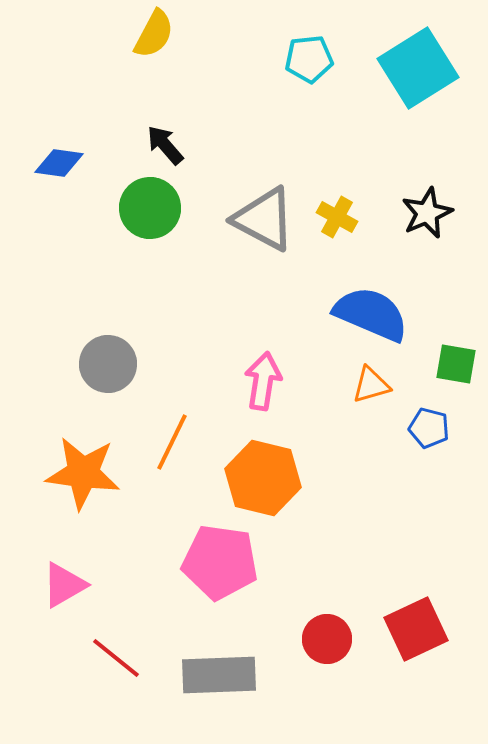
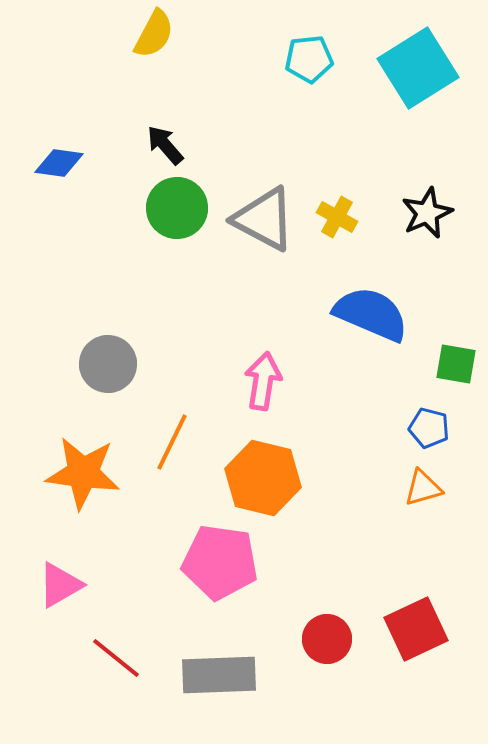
green circle: moved 27 px right
orange triangle: moved 52 px right, 103 px down
pink triangle: moved 4 px left
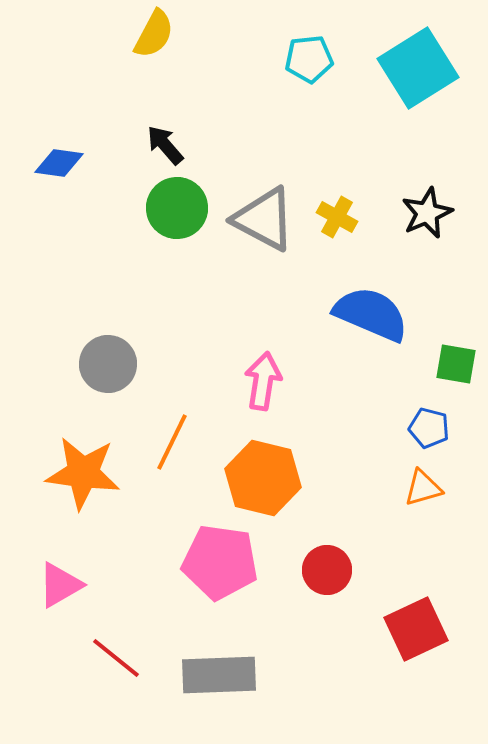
red circle: moved 69 px up
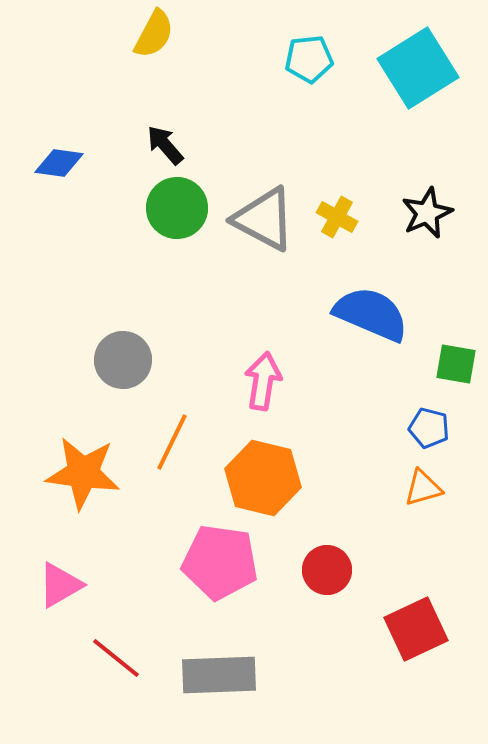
gray circle: moved 15 px right, 4 px up
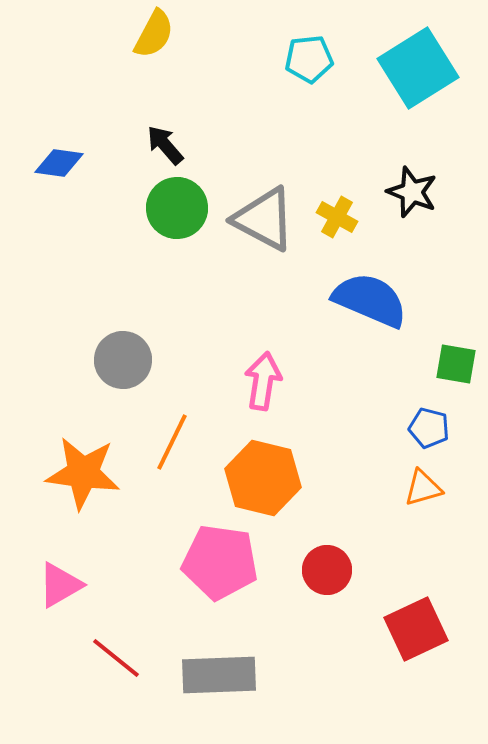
black star: moved 15 px left, 21 px up; rotated 27 degrees counterclockwise
blue semicircle: moved 1 px left, 14 px up
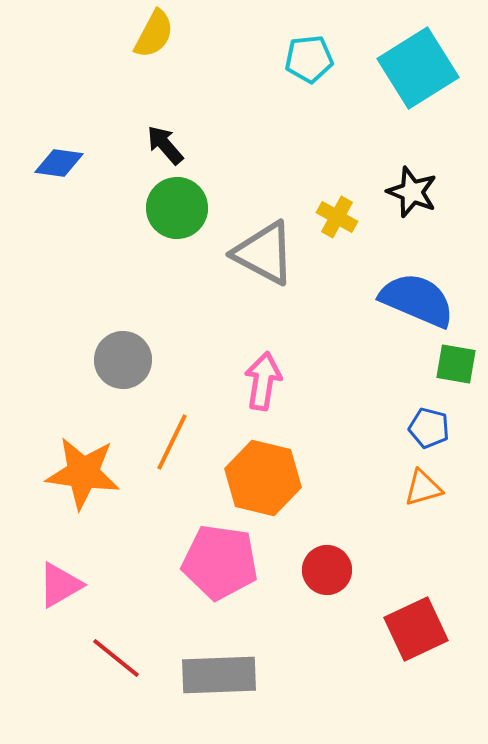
gray triangle: moved 34 px down
blue semicircle: moved 47 px right
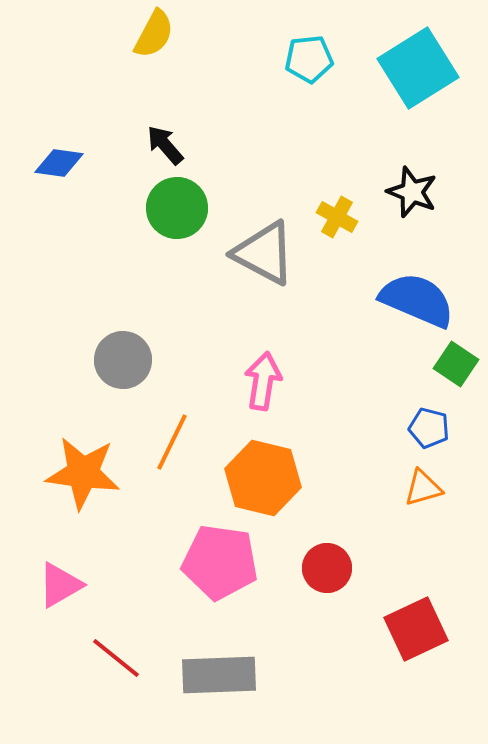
green square: rotated 24 degrees clockwise
red circle: moved 2 px up
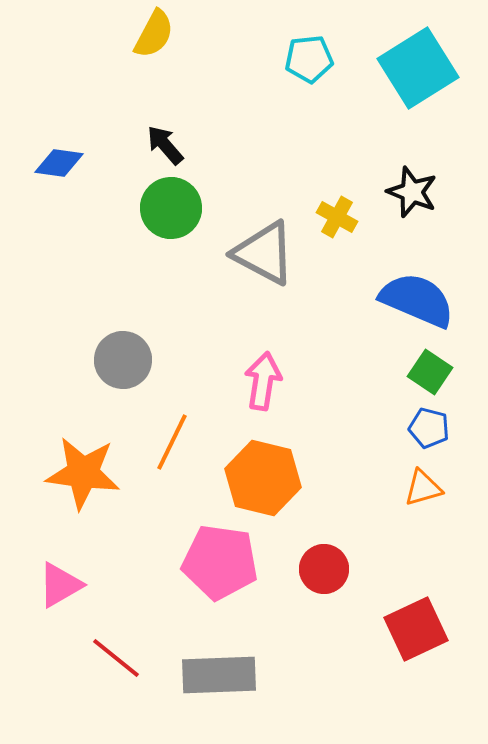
green circle: moved 6 px left
green square: moved 26 px left, 8 px down
red circle: moved 3 px left, 1 px down
